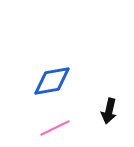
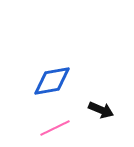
black arrow: moved 8 px left, 1 px up; rotated 80 degrees counterclockwise
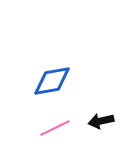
black arrow: moved 11 px down; rotated 145 degrees clockwise
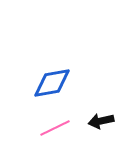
blue diamond: moved 2 px down
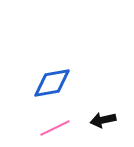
black arrow: moved 2 px right, 1 px up
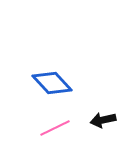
blue diamond: rotated 57 degrees clockwise
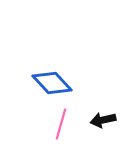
pink line: moved 6 px right, 4 px up; rotated 48 degrees counterclockwise
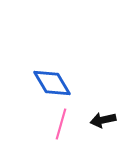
blue diamond: rotated 12 degrees clockwise
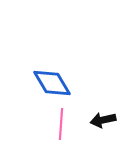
pink line: rotated 12 degrees counterclockwise
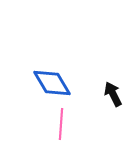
black arrow: moved 10 px right, 26 px up; rotated 75 degrees clockwise
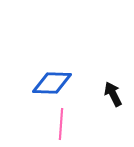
blue diamond: rotated 57 degrees counterclockwise
